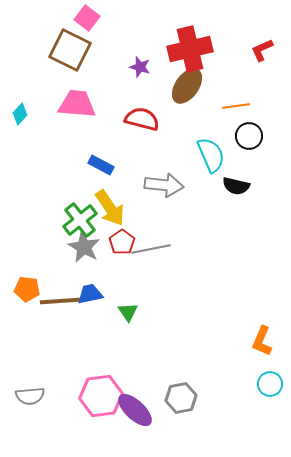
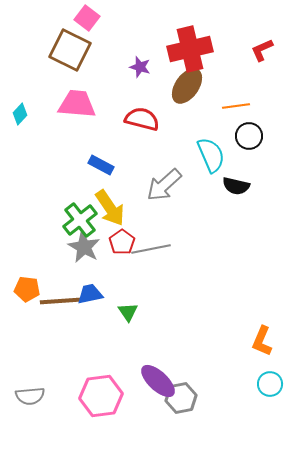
gray arrow: rotated 132 degrees clockwise
purple ellipse: moved 23 px right, 29 px up
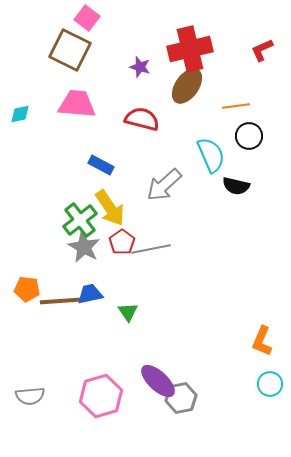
cyan diamond: rotated 35 degrees clockwise
pink hexagon: rotated 9 degrees counterclockwise
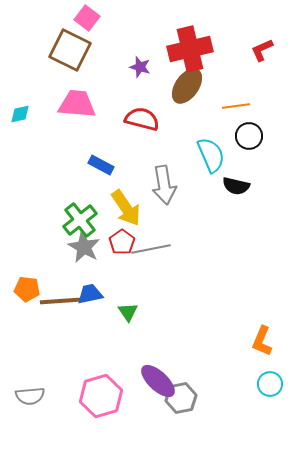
gray arrow: rotated 57 degrees counterclockwise
yellow arrow: moved 16 px right
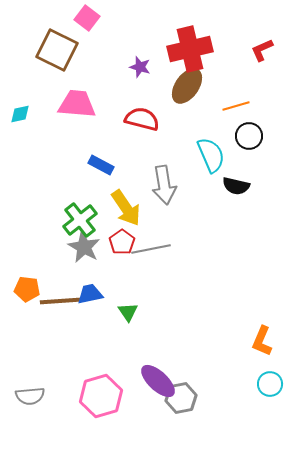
brown square: moved 13 px left
orange line: rotated 8 degrees counterclockwise
